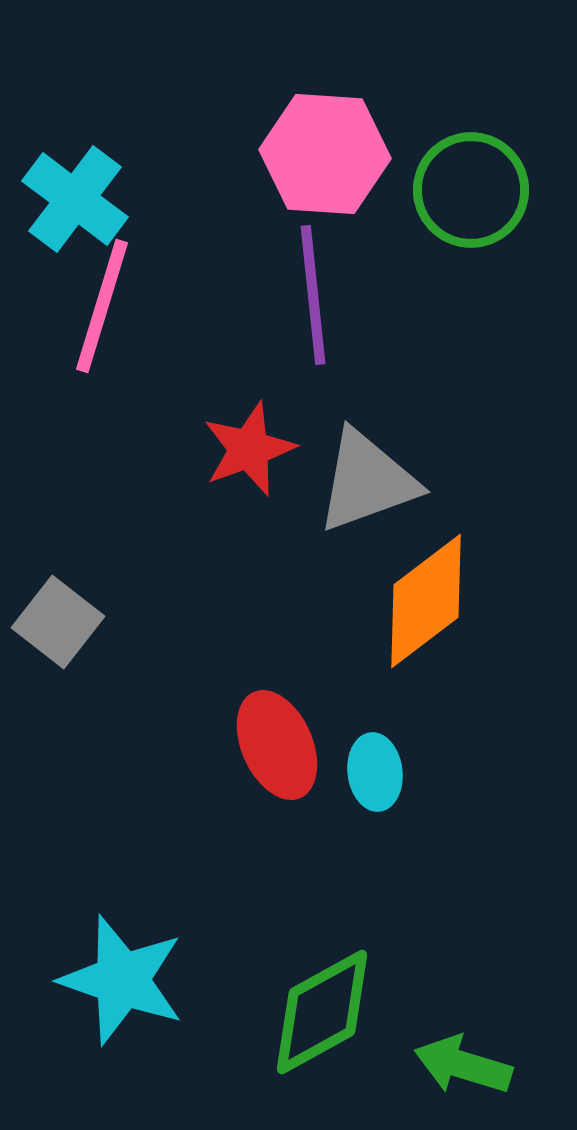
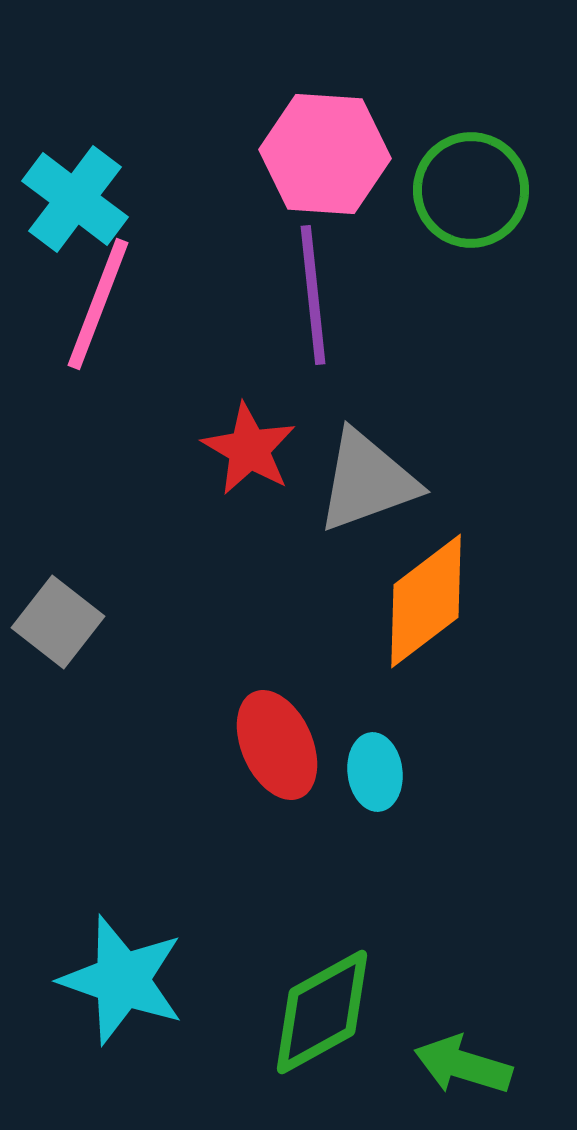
pink line: moved 4 px left, 2 px up; rotated 4 degrees clockwise
red star: rotated 22 degrees counterclockwise
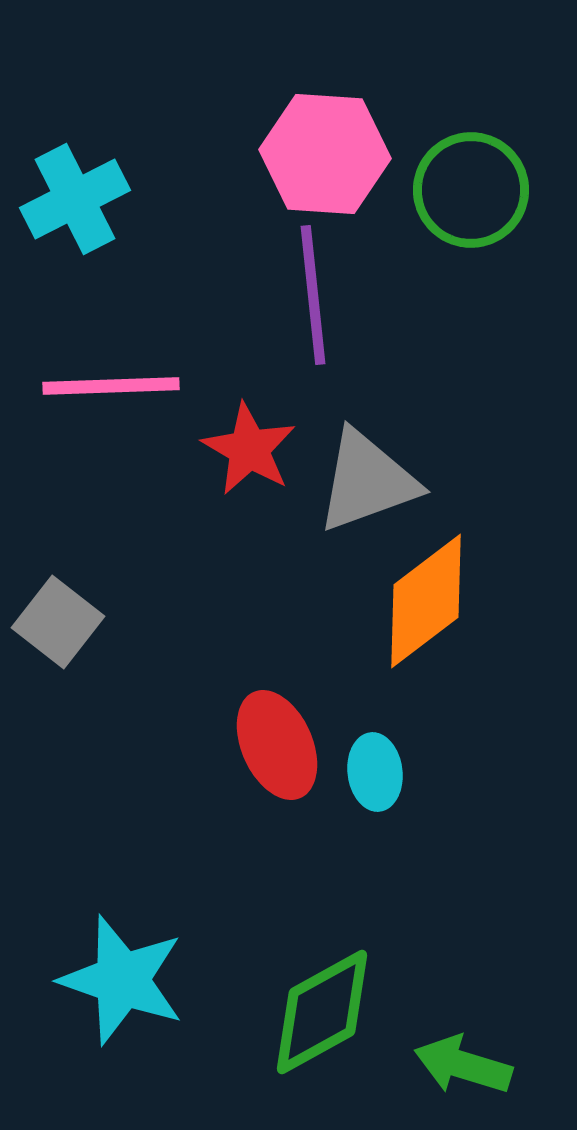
cyan cross: rotated 26 degrees clockwise
pink line: moved 13 px right, 82 px down; rotated 67 degrees clockwise
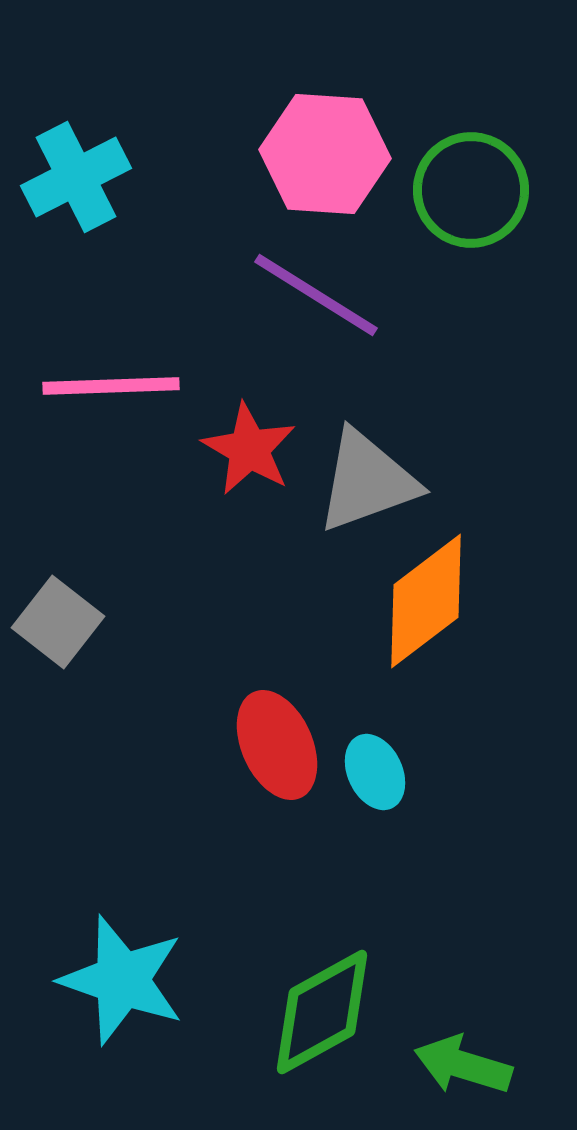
cyan cross: moved 1 px right, 22 px up
purple line: moved 3 px right; rotated 52 degrees counterclockwise
cyan ellipse: rotated 18 degrees counterclockwise
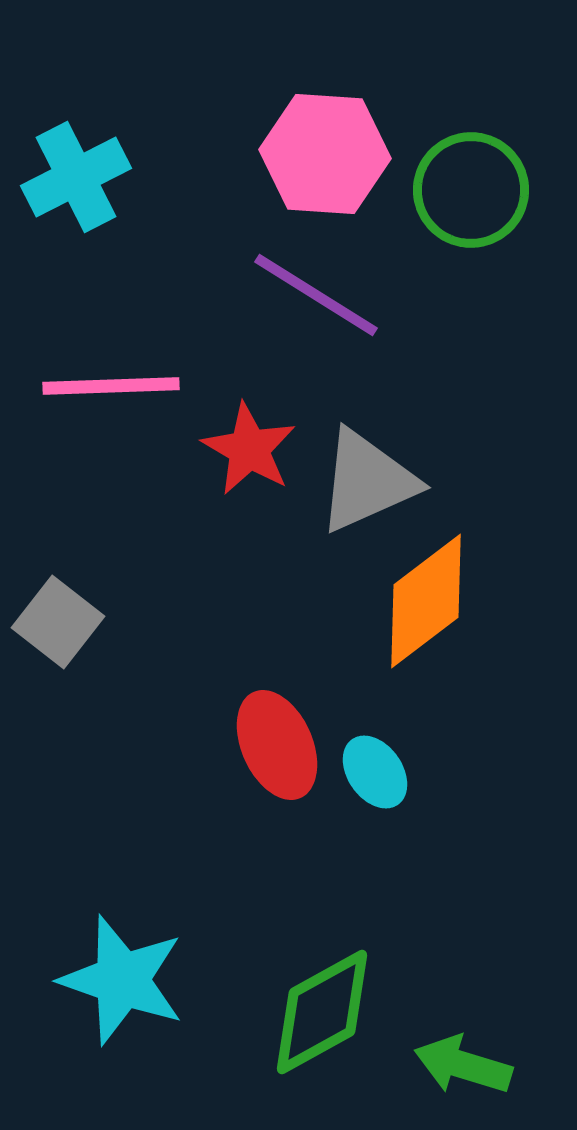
gray triangle: rotated 4 degrees counterclockwise
cyan ellipse: rotated 10 degrees counterclockwise
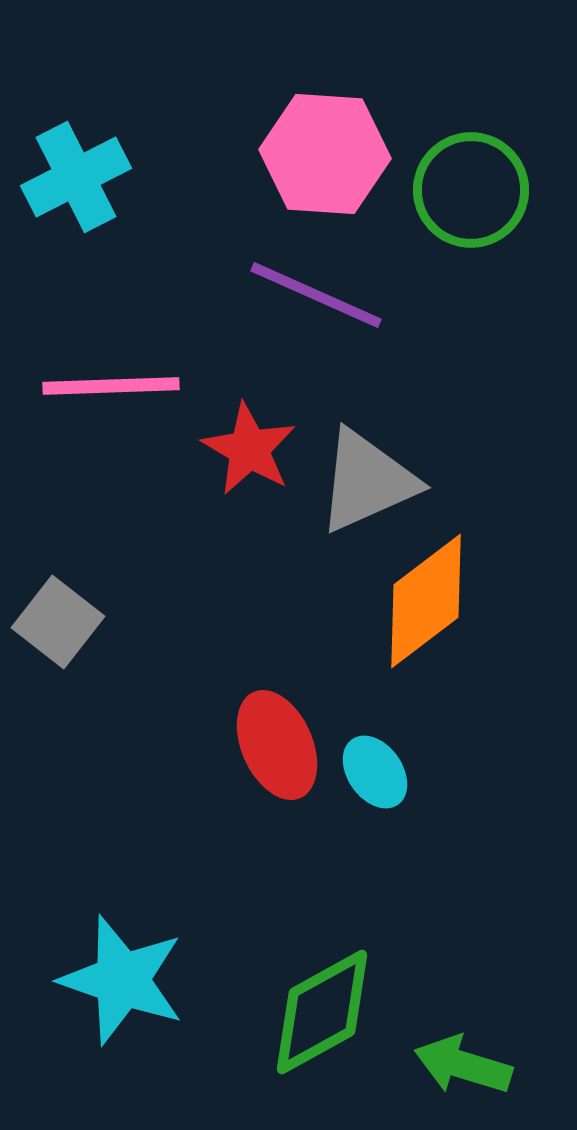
purple line: rotated 8 degrees counterclockwise
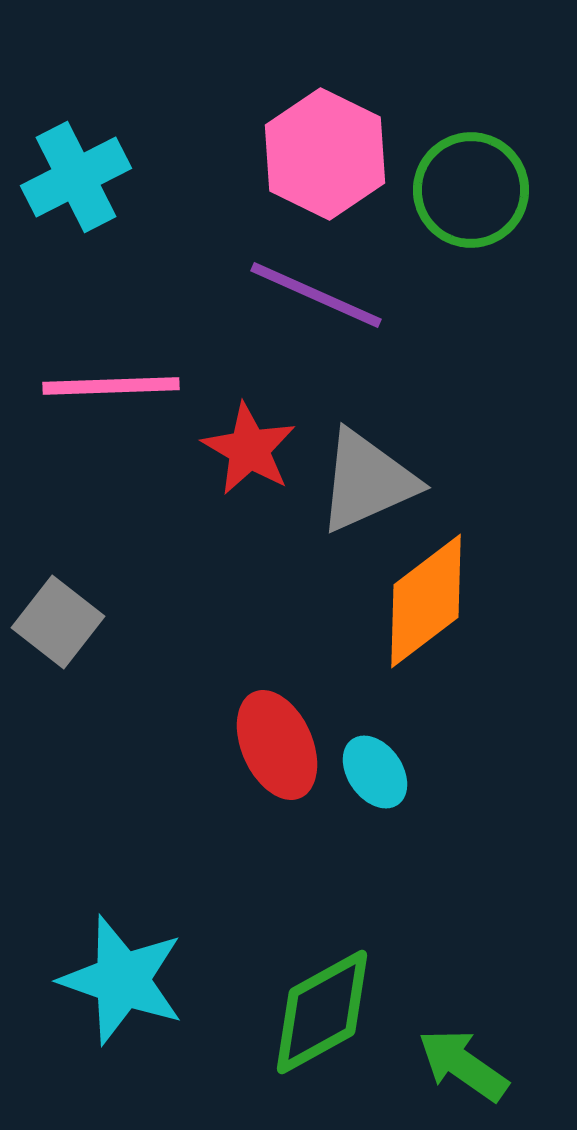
pink hexagon: rotated 22 degrees clockwise
green arrow: rotated 18 degrees clockwise
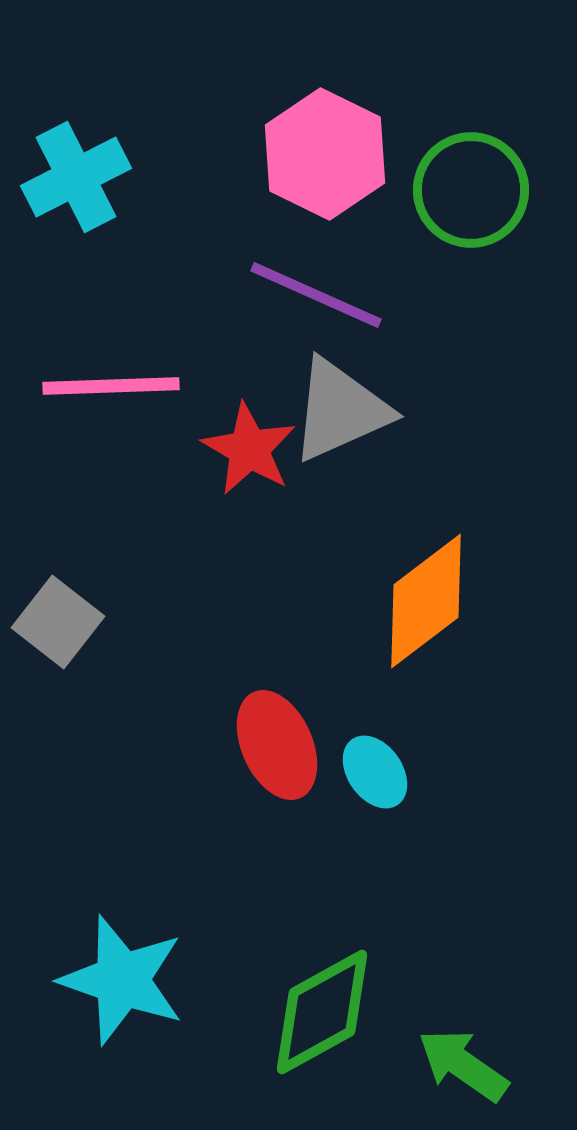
gray triangle: moved 27 px left, 71 px up
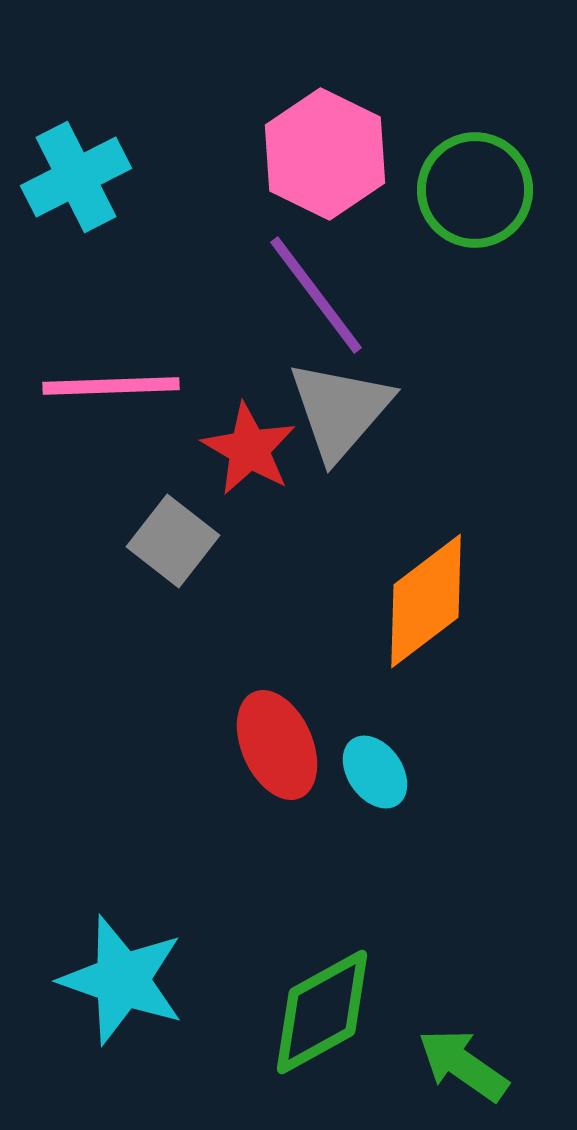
green circle: moved 4 px right
purple line: rotated 29 degrees clockwise
gray triangle: rotated 25 degrees counterclockwise
gray square: moved 115 px right, 81 px up
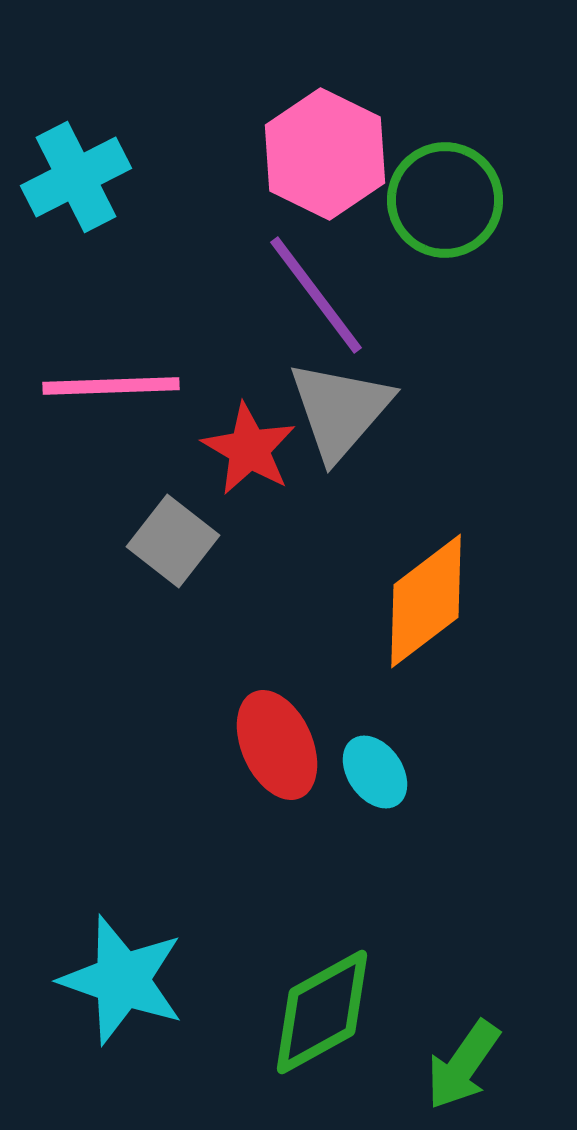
green circle: moved 30 px left, 10 px down
green arrow: rotated 90 degrees counterclockwise
